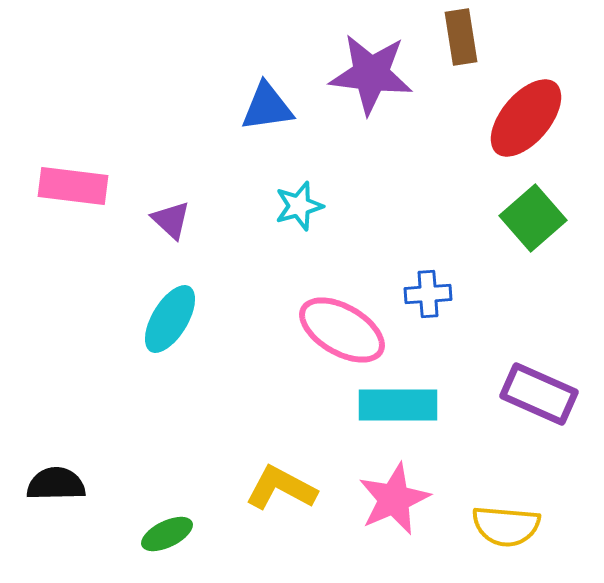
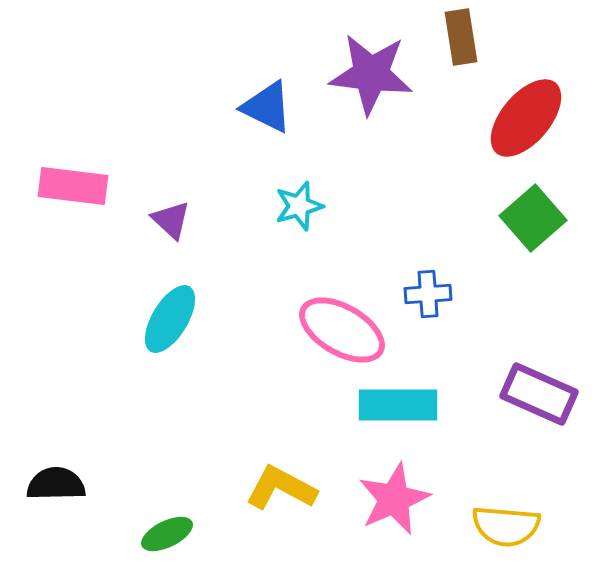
blue triangle: rotated 34 degrees clockwise
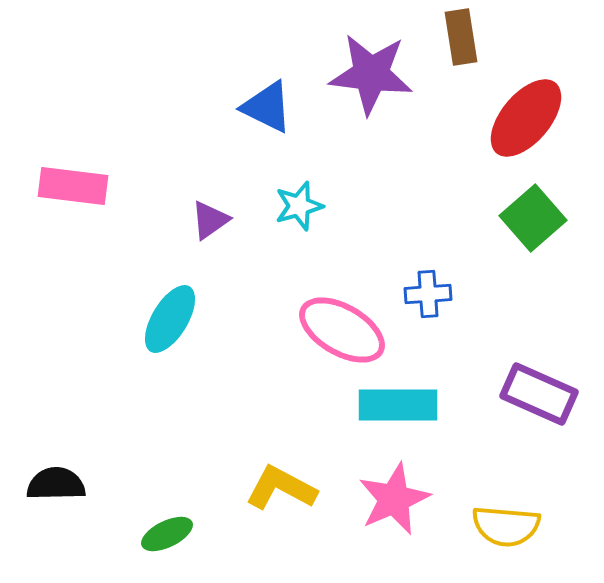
purple triangle: moved 39 px right; rotated 42 degrees clockwise
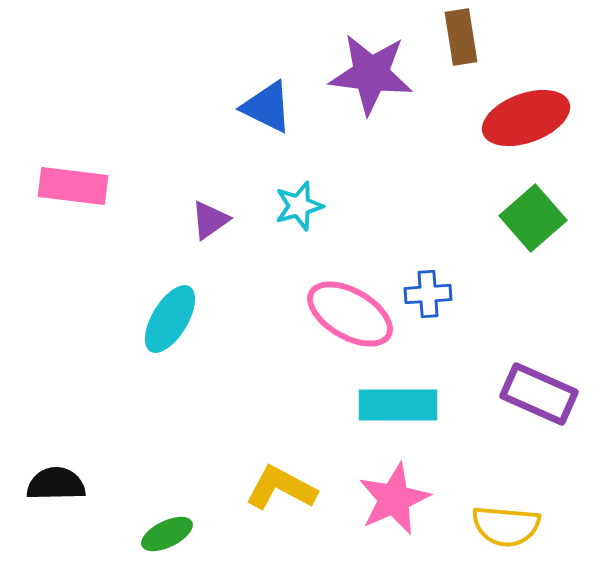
red ellipse: rotated 30 degrees clockwise
pink ellipse: moved 8 px right, 16 px up
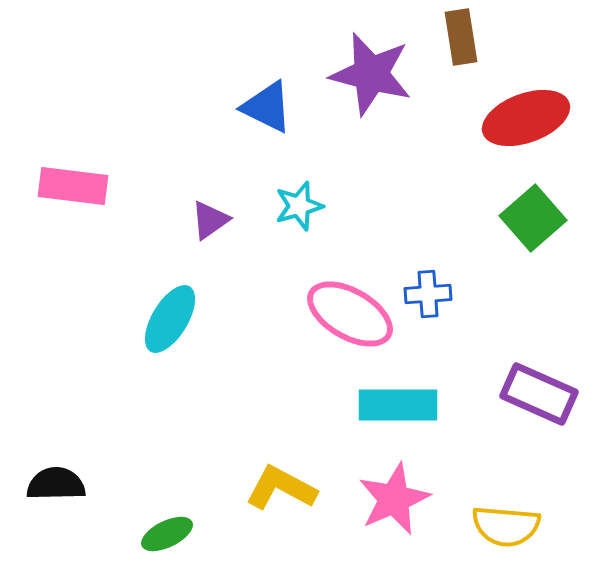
purple star: rotated 8 degrees clockwise
